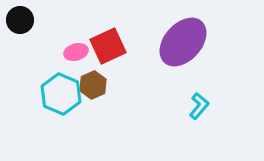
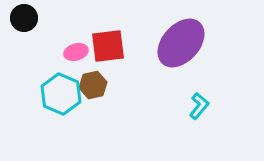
black circle: moved 4 px right, 2 px up
purple ellipse: moved 2 px left, 1 px down
red square: rotated 18 degrees clockwise
brown hexagon: rotated 12 degrees clockwise
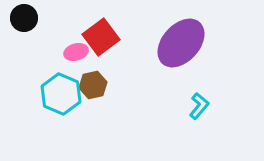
red square: moved 7 px left, 9 px up; rotated 30 degrees counterclockwise
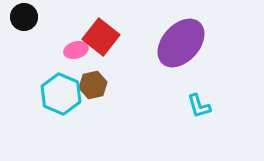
black circle: moved 1 px up
red square: rotated 15 degrees counterclockwise
pink ellipse: moved 2 px up
cyan L-shape: rotated 124 degrees clockwise
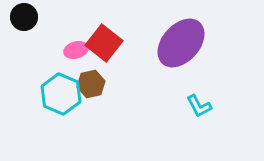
red square: moved 3 px right, 6 px down
brown hexagon: moved 2 px left, 1 px up
cyan L-shape: rotated 12 degrees counterclockwise
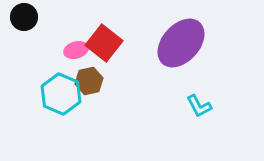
brown hexagon: moved 2 px left, 3 px up
